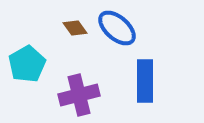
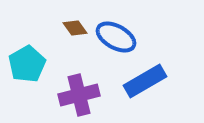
blue ellipse: moved 1 px left, 9 px down; rotated 12 degrees counterclockwise
blue rectangle: rotated 60 degrees clockwise
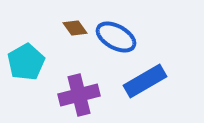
cyan pentagon: moved 1 px left, 2 px up
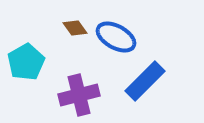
blue rectangle: rotated 15 degrees counterclockwise
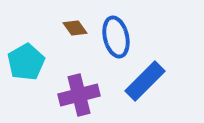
blue ellipse: rotated 48 degrees clockwise
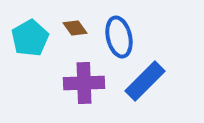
blue ellipse: moved 3 px right
cyan pentagon: moved 4 px right, 24 px up
purple cross: moved 5 px right, 12 px up; rotated 12 degrees clockwise
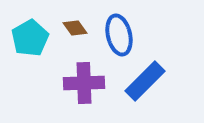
blue ellipse: moved 2 px up
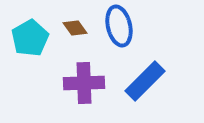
blue ellipse: moved 9 px up
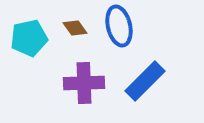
cyan pentagon: moved 1 px left; rotated 18 degrees clockwise
